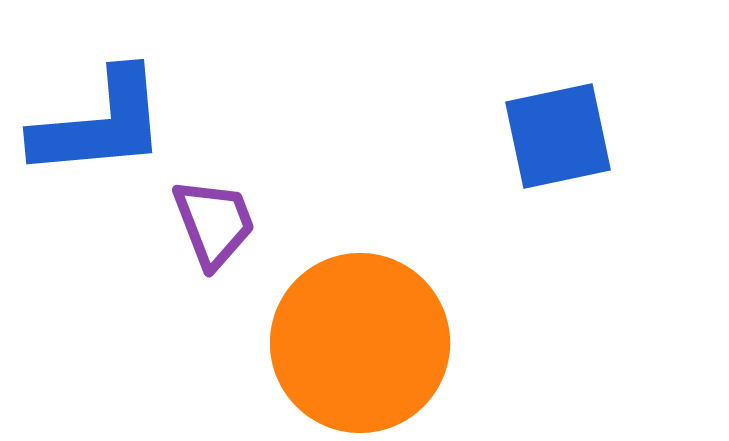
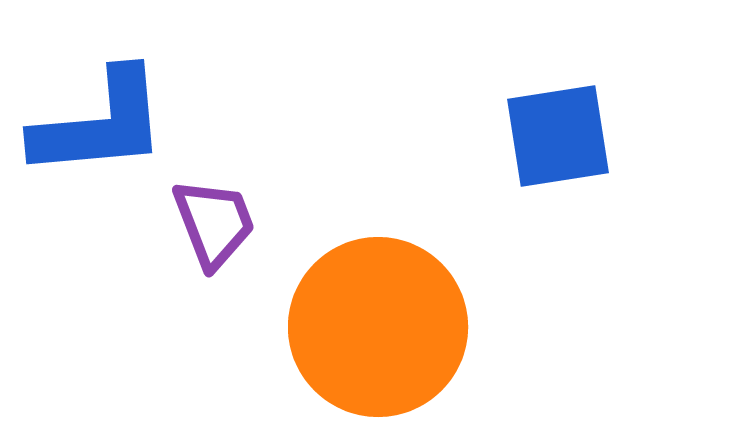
blue square: rotated 3 degrees clockwise
orange circle: moved 18 px right, 16 px up
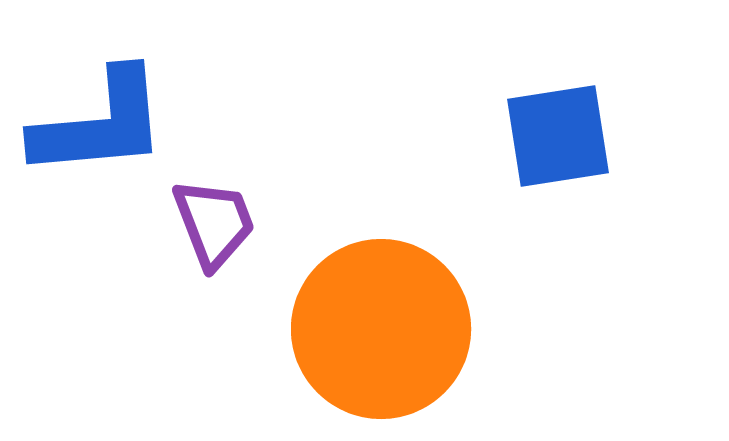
orange circle: moved 3 px right, 2 px down
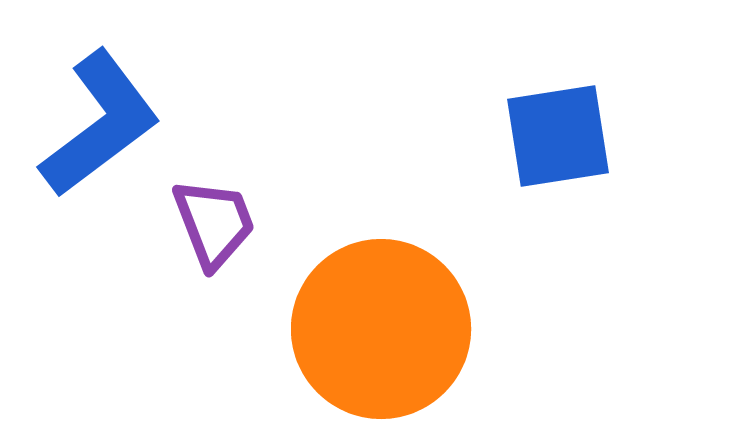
blue L-shape: rotated 32 degrees counterclockwise
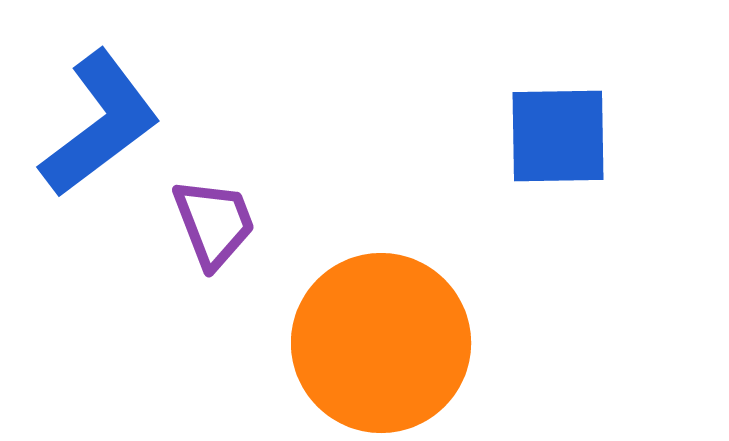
blue square: rotated 8 degrees clockwise
orange circle: moved 14 px down
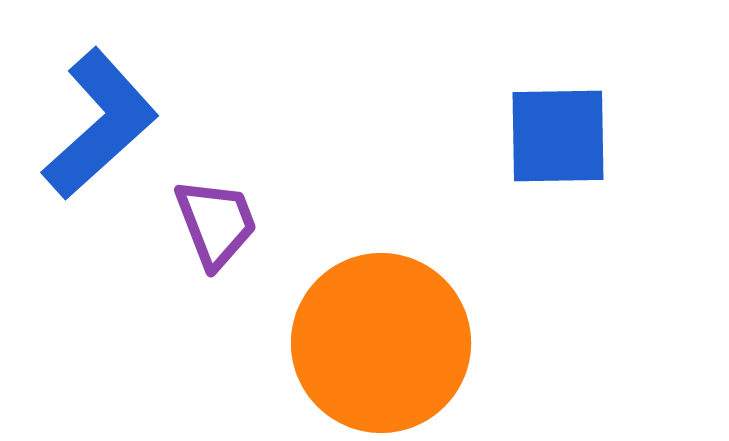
blue L-shape: rotated 5 degrees counterclockwise
purple trapezoid: moved 2 px right
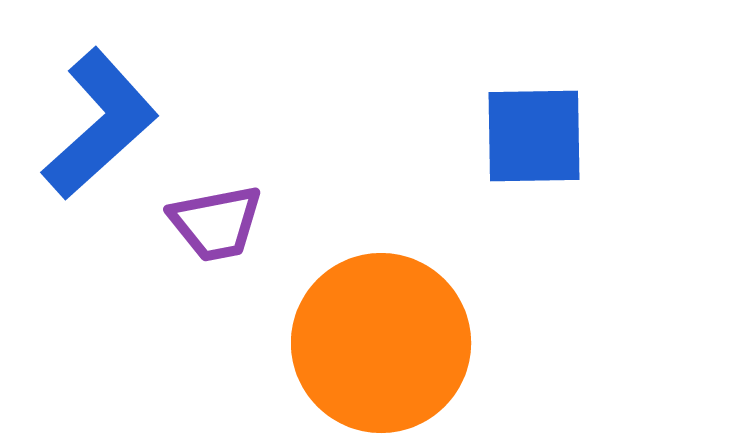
blue square: moved 24 px left
purple trapezoid: rotated 100 degrees clockwise
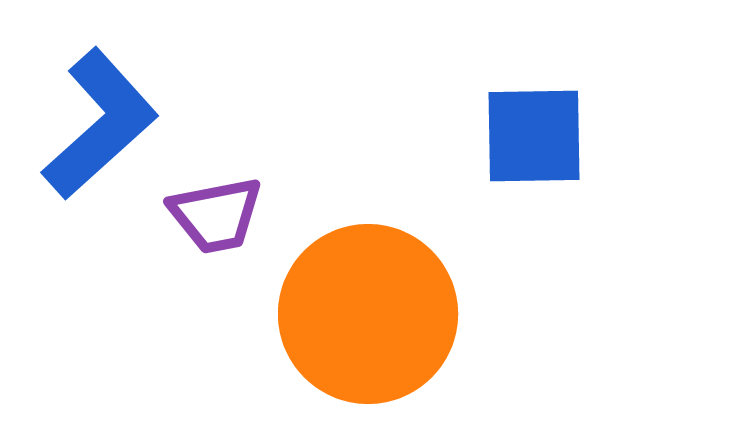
purple trapezoid: moved 8 px up
orange circle: moved 13 px left, 29 px up
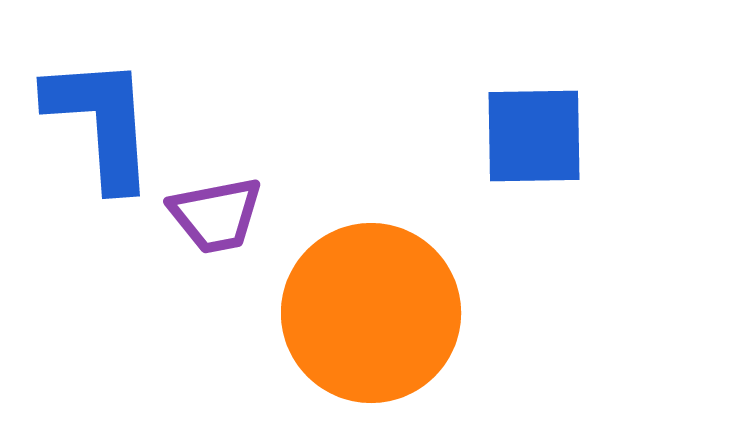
blue L-shape: moved 1 px right, 2 px up; rotated 52 degrees counterclockwise
orange circle: moved 3 px right, 1 px up
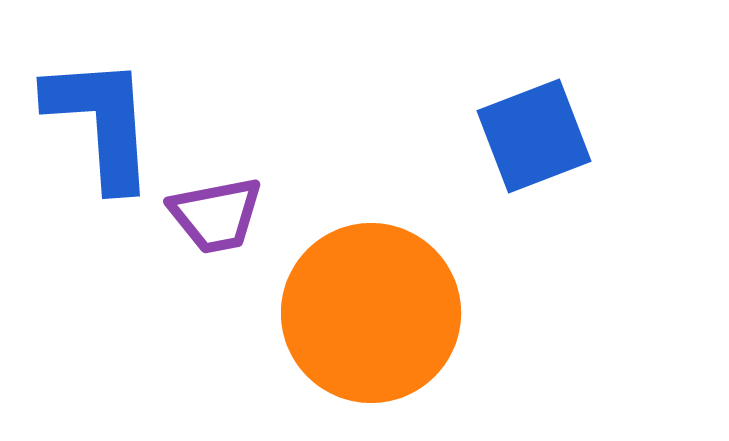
blue square: rotated 20 degrees counterclockwise
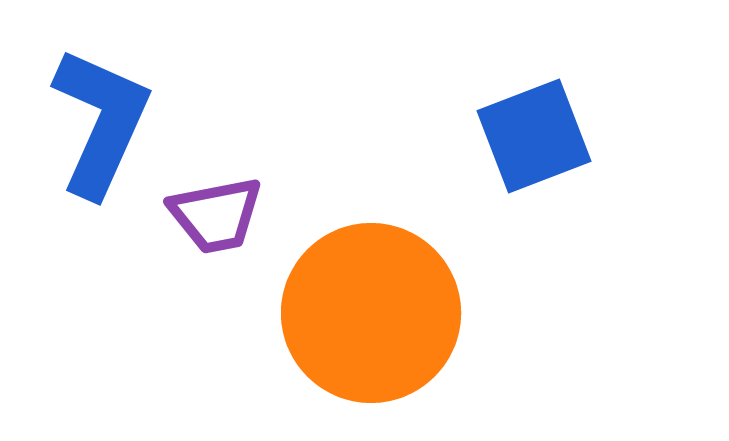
blue L-shape: rotated 28 degrees clockwise
